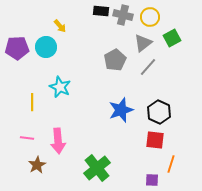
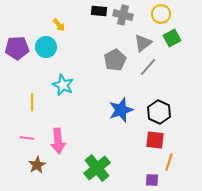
black rectangle: moved 2 px left
yellow circle: moved 11 px right, 3 px up
yellow arrow: moved 1 px left, 1 px up
cyan star: moved 3 px right, 2 px up
orange line: moved 2 px left, 2 px up
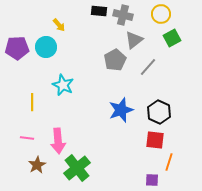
gray triangle: moved 9 px left, 3 px up
green cross: moved 20 px left
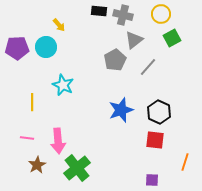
orange line: moved 16 px right
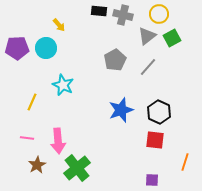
yellow circle: moved 2 px left
gray triangle: moved 13 px right, 4 px up
cyan circle: moved 1 px down
yellow line: rotated 24 degrees clockwise
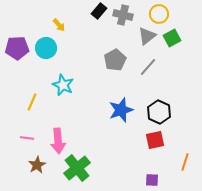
black rectangle: rotated 56 degrees counterclockwise
red square: rotated 18 degrees counterclockwise
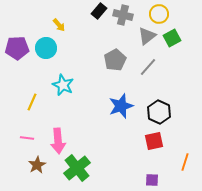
blue star: moved 4 px up
red square: moved 1 px left, 1 px down
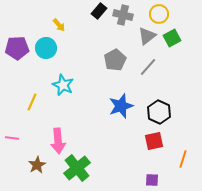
pink line: moved 15 px left
orange line: moved 2 px left, 3 px up
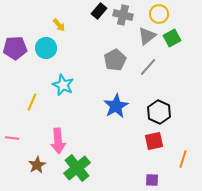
purple pentagon: moved 2 px left
blue star: moved 5 px left; rotated 10 degrees counterclockwise
